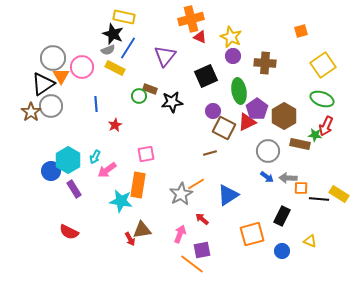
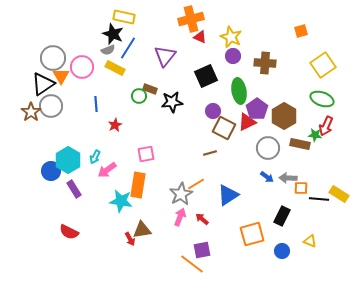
gray circle at (268, 151): moved 3 px up
pink arrow at (180, 234): moved 17 px up
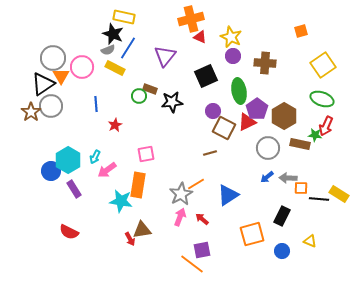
blue arrow at (267, 177): rotated 104 degrees clockwise
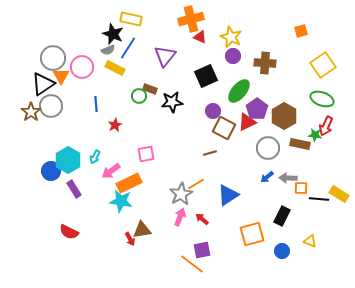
yellow rectangle at (124, 17): moved 7 px right, 2 px down
green ellipse at (239, 91): rotated 50 degrees clockwise
pink arrow at (107, 170): moved 4 px right, 1 px down
orange rectangle at (138, 185): moved 9 px left, 2 px up; rotated 55 degrees clockwise
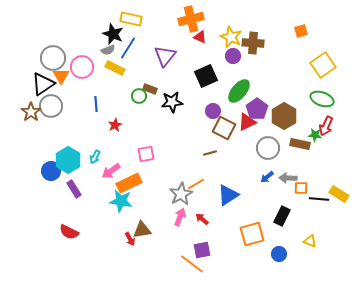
brown cross at (265, 63): moved 12 px left, 20 px up
blue circle at (282, 251): moved 3 px left, 3 px down
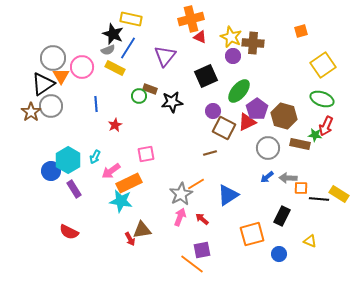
brown hexagon at (284, 116): rotated 15 degrees counterclockwise
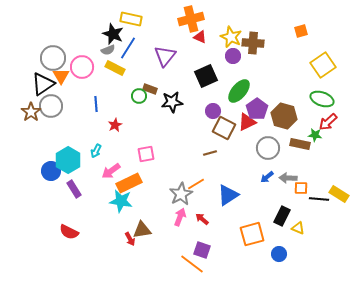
red arrow at (326, 126): moved 2 px right, 4 px up; rotated 24 degrees clockwise
cyan arrow at (95, 157): moved 1 px right, 6 px up
yellow triangle at (310, 241): moved 12 px left, 13 px up
purple square at (202, 250): rotated 30 degrees clockwise
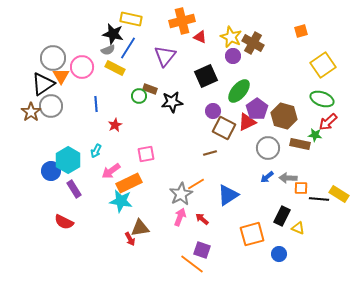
orange cross at (191, 19): moved 9 px left, 2 px down
black star at (113, 34): rotated 10 degrees counterclockwise
brown cross at (253, 43): rotated 25 degrees clockwise
brown triangle at (142, 230): moved 2 px left, 2 px up
red semicircle at (69, 232): moved 5 px left, 10 px up
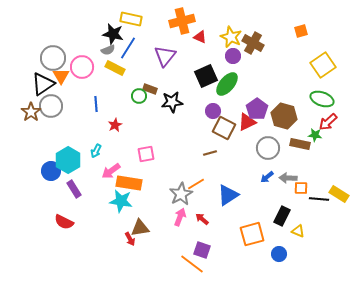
green ellipse at (239, 91): moved 12 px left, 7 px up
orange rectangle at (129, 183): rotated 35 degrees clockwise
yellow triangle at (298, 228): moved 3 px down
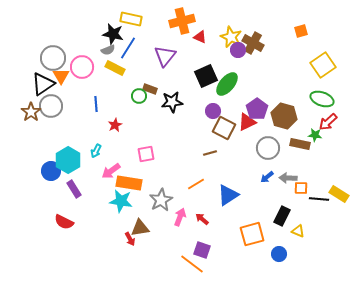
purple circle at (233, 56): moved 5 px right, 6 px up
gray star at (181, 194): moved 20 px left, 6 px down
